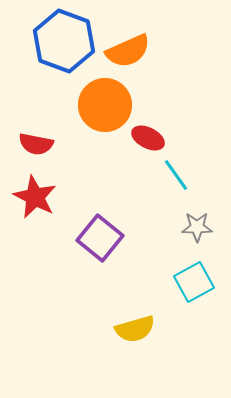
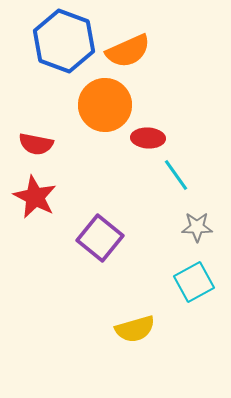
red ellipse: rotated 24 degrees counterclockwise
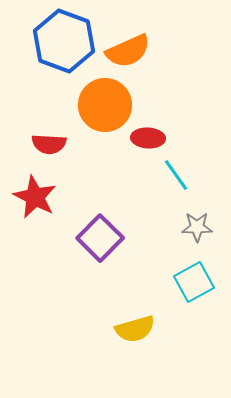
red semicircle: moved 13 px right; rotated 8 degrees counterclockwise
purple square: rotated 6 degrees clockwise
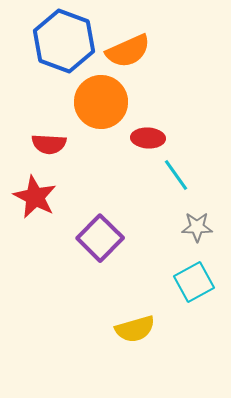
orange circle: moved 4 px left, 3 px up
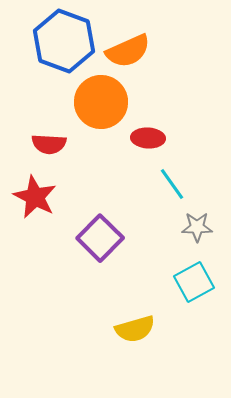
cyan line: moved 4 px left, 9 px down
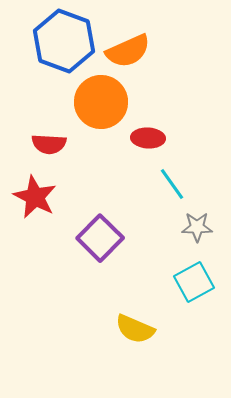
yellow semicircle: rotated 39 degrees clockwise
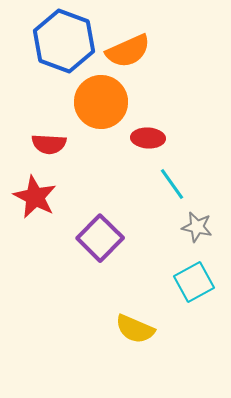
gray star: rotated 12 degrees clockwise
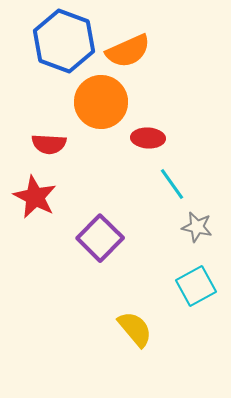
cyan square: moved 2 px right, 4 px down
yellow semicircle: rotated 153 degrees counterclockwise
